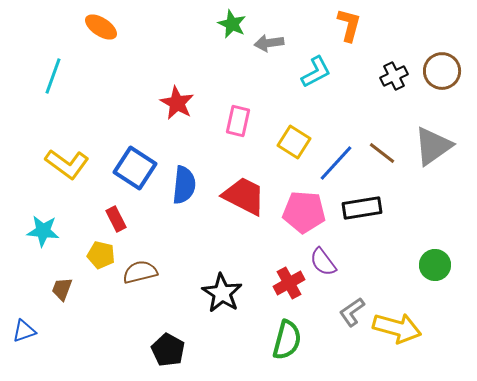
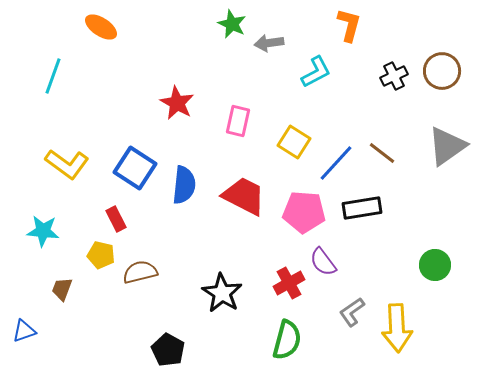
gray triangle: moved 14 px right
yellow arrow: rotated 72 degrees clockwise
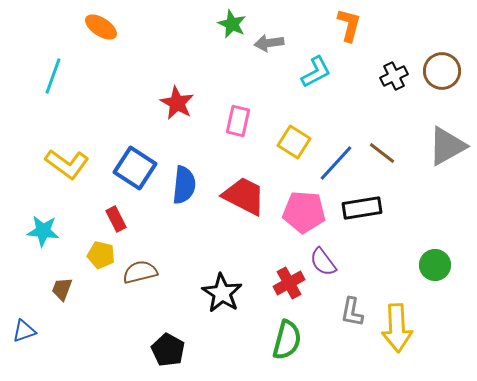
gray triangle: rotated 6 degrees clockwise
gray L-shape: rotated 44 degrees counterclockwise
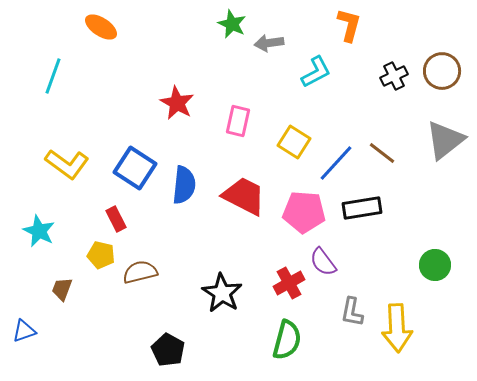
gray triangle: moved 2 px left, 6 px up; rotated 9 degrees counterclockwise
cyan star: moved 4 px left; rotated 20 degrees clockwise
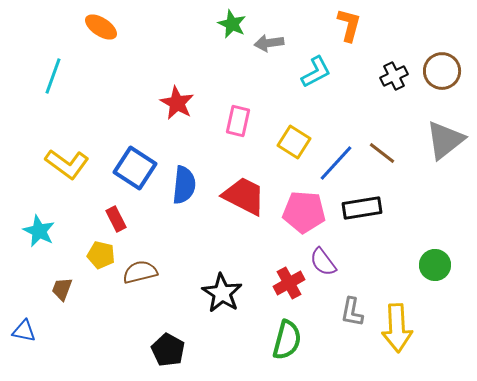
blue triangle: rotated 30 degrees clockwise
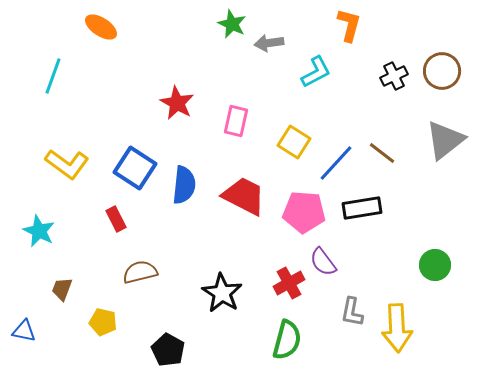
pink rectangle: moved 2 px left
yellow pentagon: moved 2 px right, 67 px down
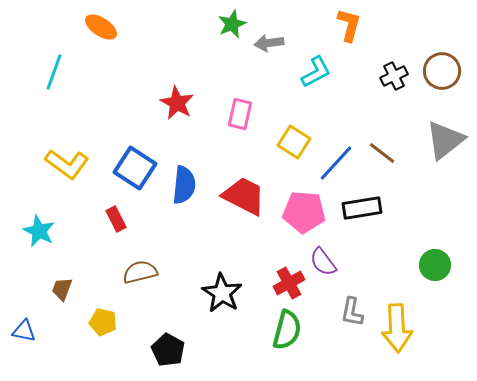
green star: rotated 24 degrees clockwise
cyan line: moved 1 px right, 4 px up
pink rectangle: moved 4 px right, 7 px up
green semicircle: moved 10 px up
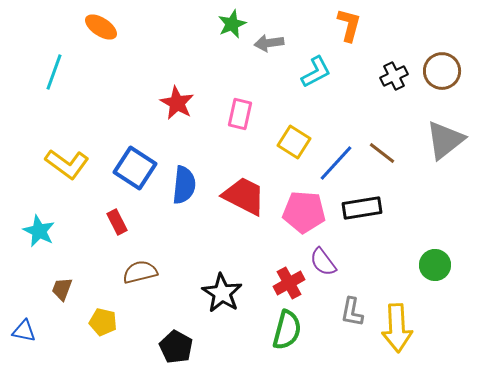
red rectangle: moved 1 px right, 3 px down
black pentagon: moved 8 px right, 3 px up
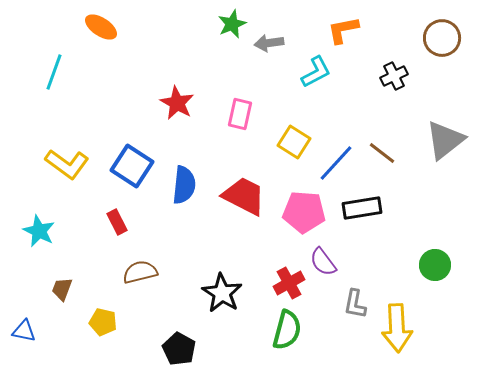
orange L-shape: moved 6 px left, 5 px down; rotated 116 degrees counterclockwise
brown circle: moved 33 px up
blue square: moved 3 px left, 2 px up
gray L-shape: moved 3 px right, 8 px up
black pentagon: moved 3 px right, 2 px down
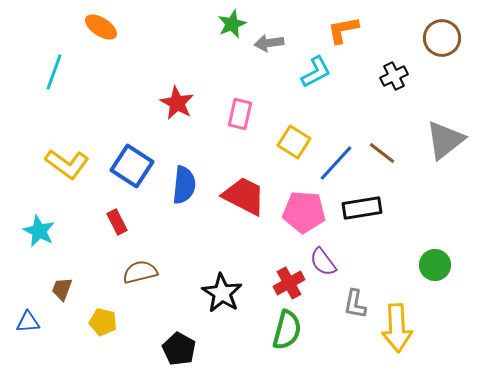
blue triangle: moved 4 px right, 9 px up; rotated 15 degrees counterclockwise
